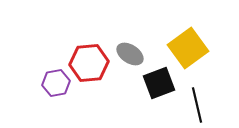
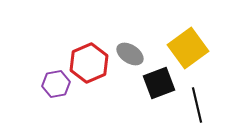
red hexagon: rotated 18 degrees counterclockwise
purple hexagon: moved 1 px down
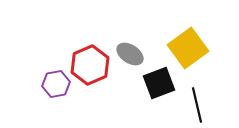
red hexagon: moved 1 px right, 2 px down
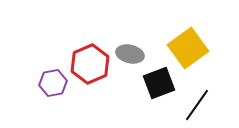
gray ellipse: rotated 20 degrees counterclockwise
red hexagon: moved 1 px up
purple hexagon: moved 3 px left, 1 px up
black line: rotated 48 degrees clockwise
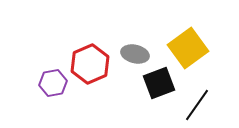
gray ellipse: moved 5 px right
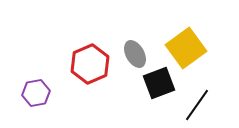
yellow square: moved 2 px left
gray ellipse: rotated 48 degrees clockwise
purple hexagon: moved 17 px left, 10 px down
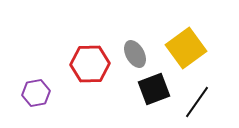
red hexagon: rotated 21 degrees clockwise
black square: moved 5 px left, 6 px down
black line: moved 3 px up
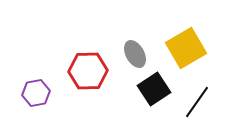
yellow square: rotated 6 degrees clockwise
red hexagon: moved 2 px left, 7 px down
black square: rotated 12 degrees counterclockwise
